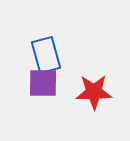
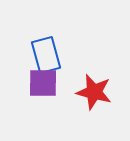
red star: rotated 15 degrees clockwise
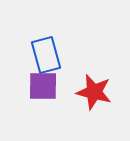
purple square: moved 3 px down
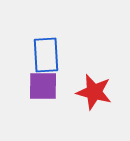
blue rectangle: rotated 12 degrees clockwise
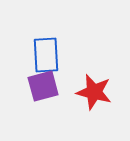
purple square: rotated 16 degrees counterclockwise
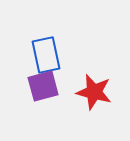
blue rectangle: rotated 9 degrees counterclockwise
